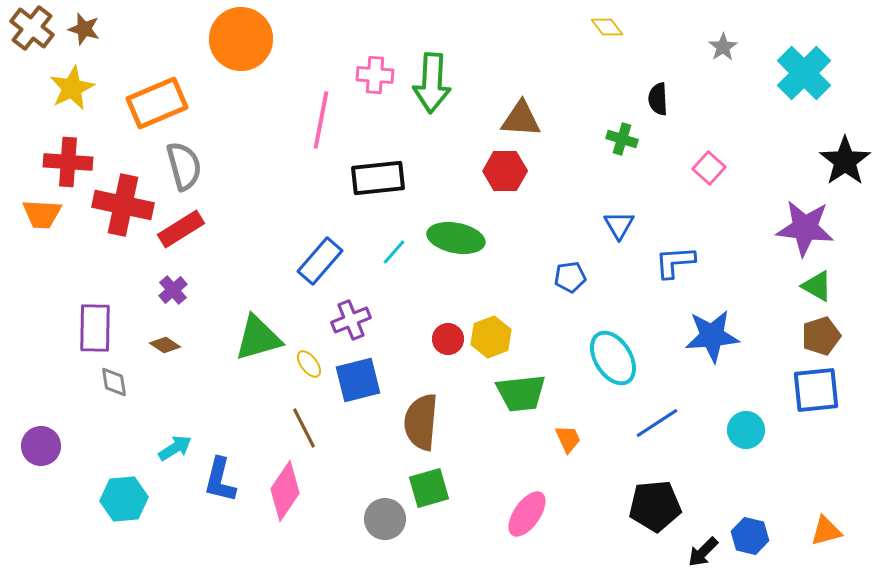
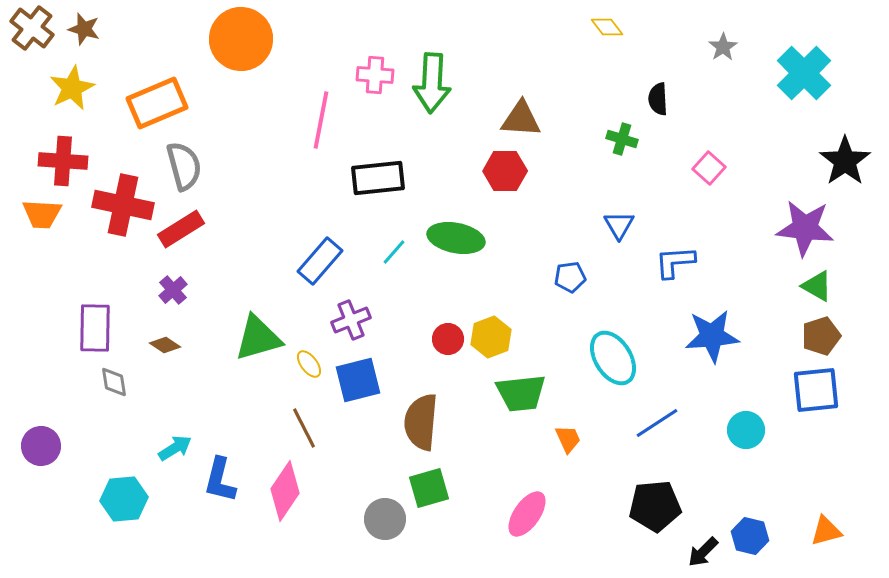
red cross at (68, 162): moved 5 px left, 1 px up
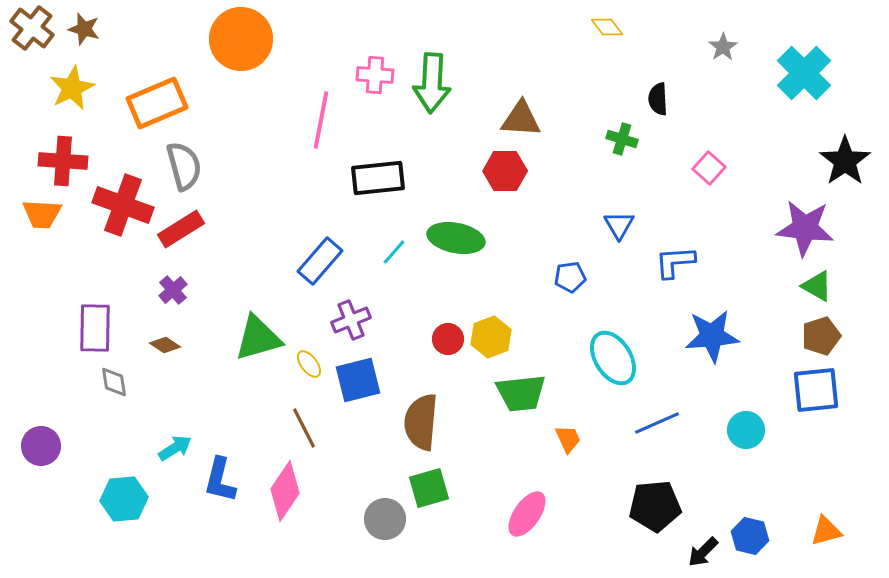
red cross at (123, 205): rotated 8 degrees clockwise
blue line at (657, 423): rotated 9 degrees clockwise
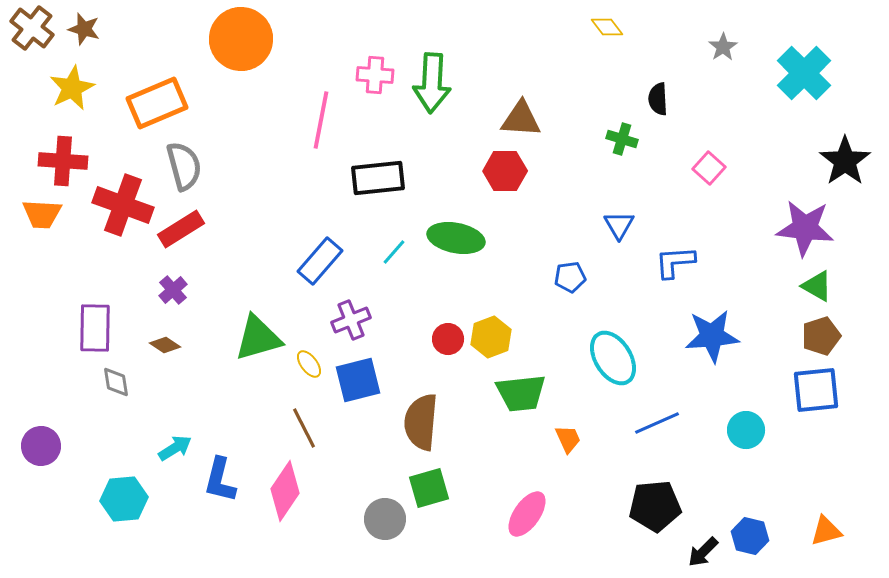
gray diamond at (114, 382): moved 2 px right
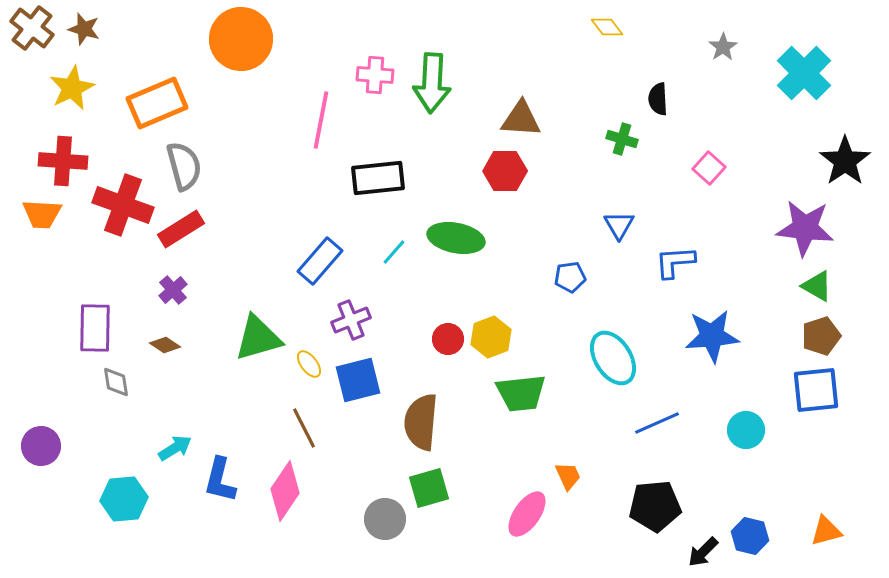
orange trapezoid at (568, 439): moved 37 px down
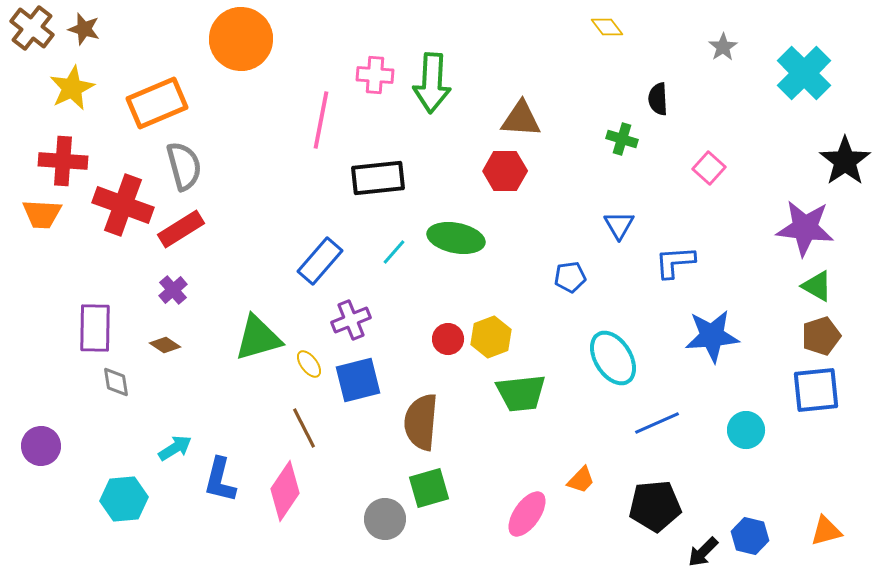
orange trapezoid at (568, 476): moved 13 px right, 4 px down; rotated 68 degrees clockwise
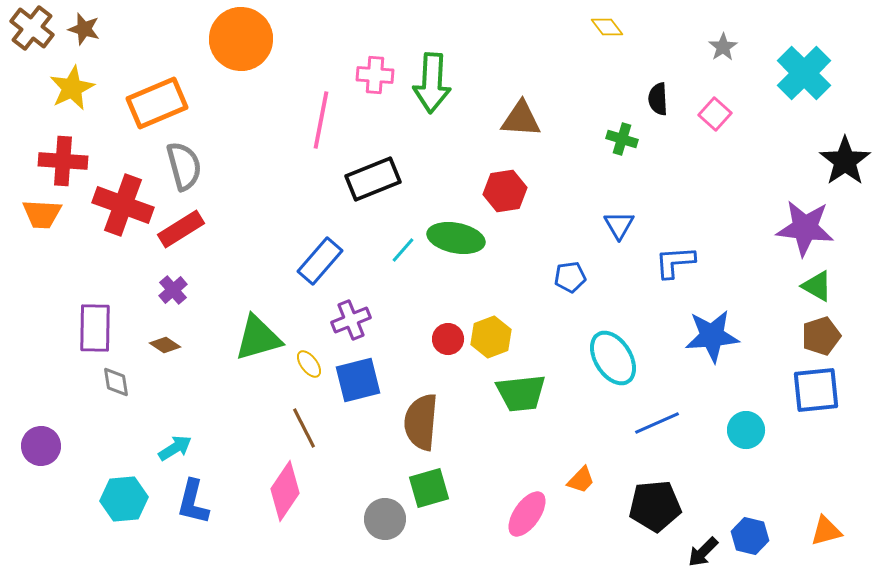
pink square at (709, 168): moved 6 px right, 54 px up
red hexagon at (505, 171): moved 20 px down; rotated 9 degrees counterclockwise
black rectangle at (378, 178): moved 5 px left, 1 px down; rotated 16 degrees counterclockwise
cyan line at (394, 252): moved 9 px right, 2 px up
blue L-shape at (220, 480): moved 27 px left, 22 px down
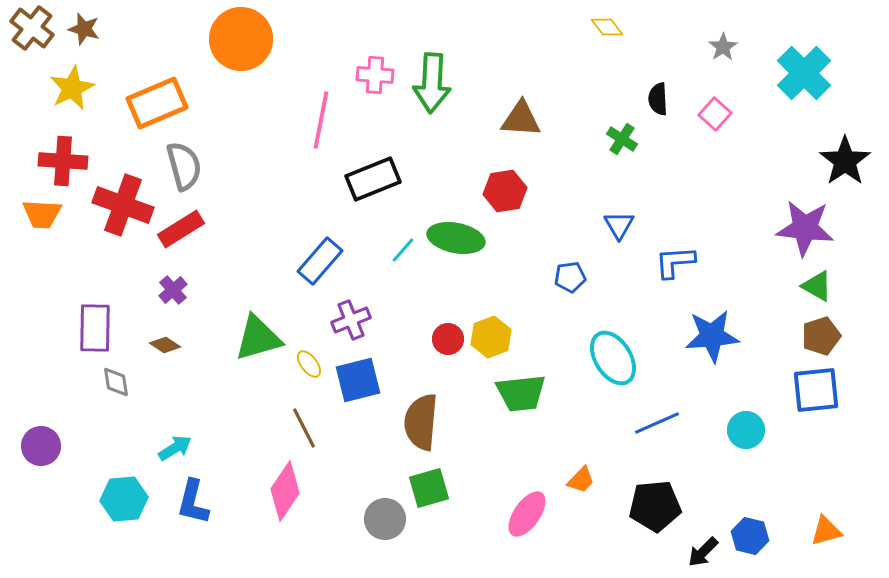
green cross at (622, 139): rotated 16 degrees clockwise
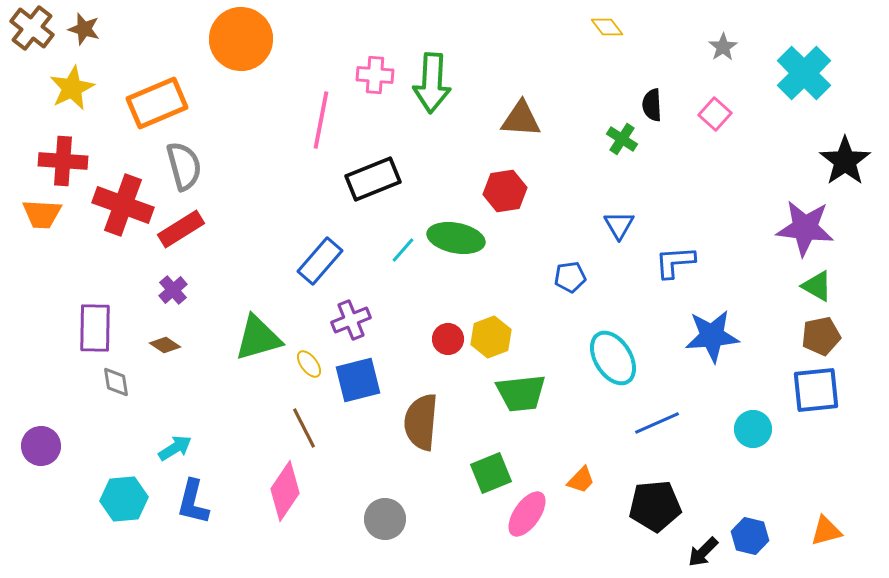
black semicircle at (658, 99): moved 6 px left, 6 px down
brown pentagon at (821, 336): rotated 6 degrees clockwise
cyan circle at (746, 430): moved 7 px right, 1 px up
green square at (429, 488): moved 62 px right, 15 px up; rotated 6 degrees counterclockwise
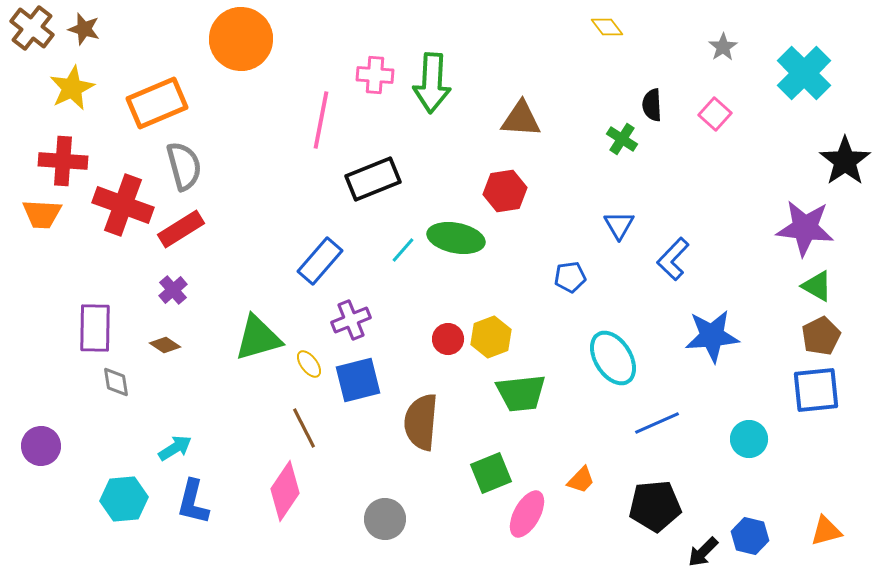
blue L-shape at (675, 262): moved 2 px left, 3 px up; rotated 42 degrees counterclockwise
brown pentagon at (821, 336): rotated 15 degrees counterclockwise
cyan circle at (753, 429): moved 4 px left, 10 px down
pink ellipse at (527, 514): rotated 6 degrees counterclockwise
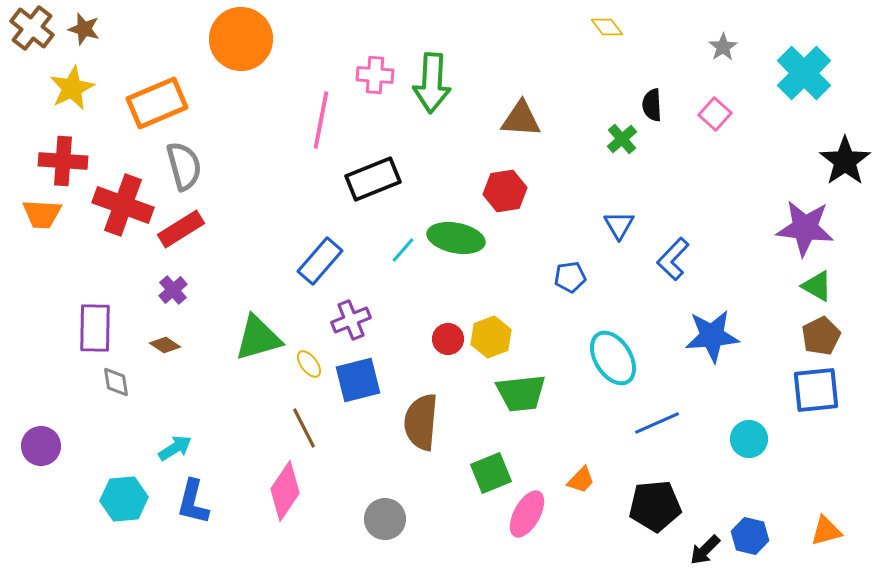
green cross at (622, 139): rotated 16 degrees clockwise
black arrow at (703, 552): moved 2 px right, 2 px up
